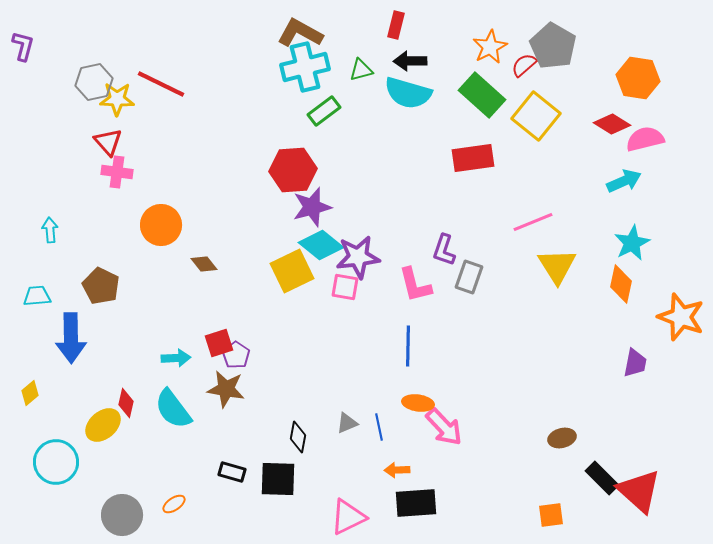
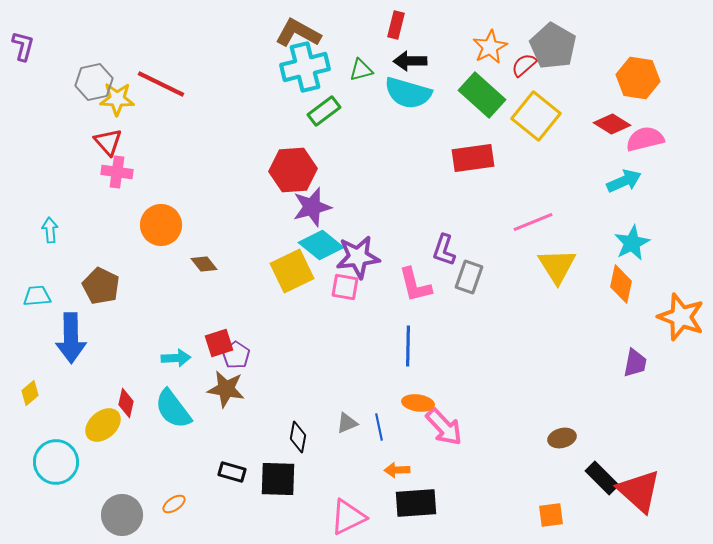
brown L-shape at (300, 33): moved 2 px left
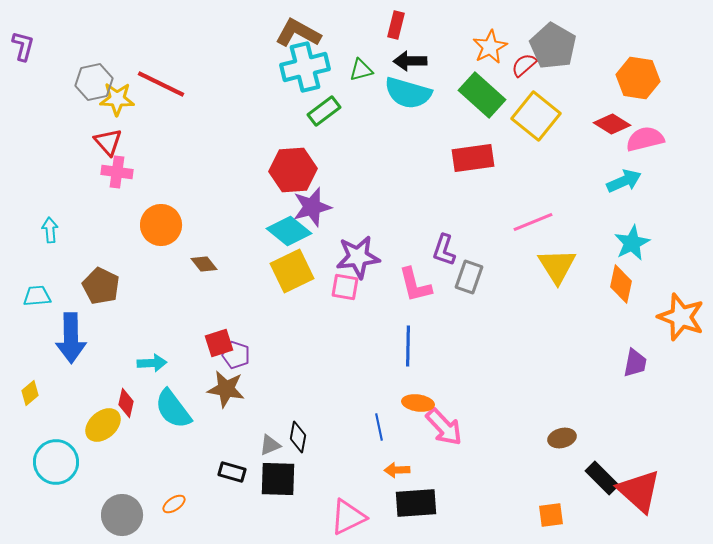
cyan diamond at (321, 245): moved 32 px left, 14 px up
purple pentagon at (236, 355): rotated 16 degrees counterclockwise
cyan arrow at (176, 358): moved 24 px left, 5 px down
gray triangle at (347, 423): moved 77 px left, 22 px down
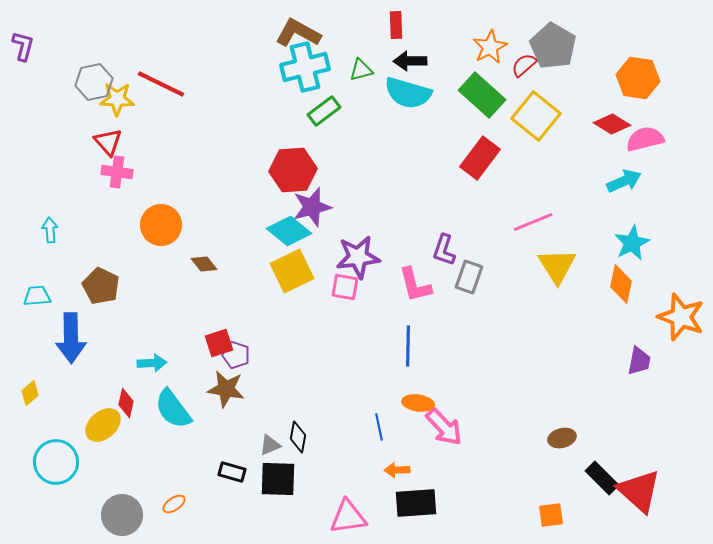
red rectangle at (396, 25): rotated 16 degrees counterclockwise
red rectangle at (473, 158): moved 7 px right; rotated 45 degrees counterclockwise
purple trapezoid at (635, 363): moved 4 px right, 2 px up
pink triangle at (348, 517): rotated 18 degrees clockwise
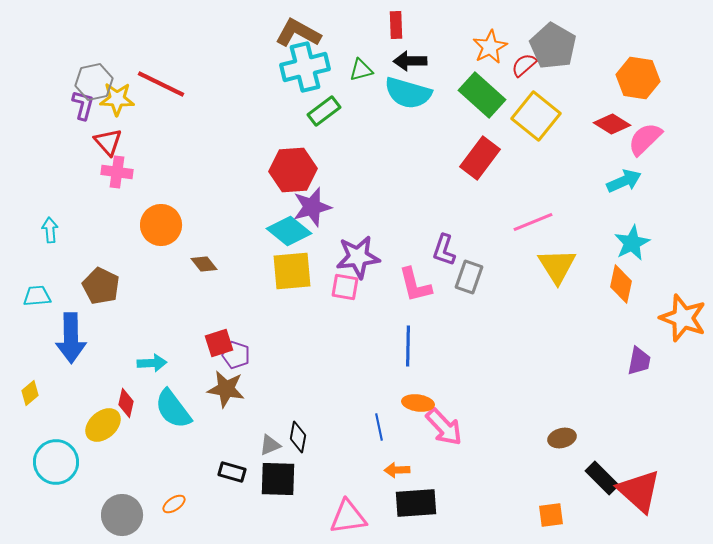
purple L-shape at (23, 46): moved 60 px right, 59 px down
pink semicircle at (645, 139): rotated 30 degrees counterclockwise
yellow square at (292, 271): rotated 21 degrees clockwise
orange star at (681, 317): moved 2 px right, 1 px down
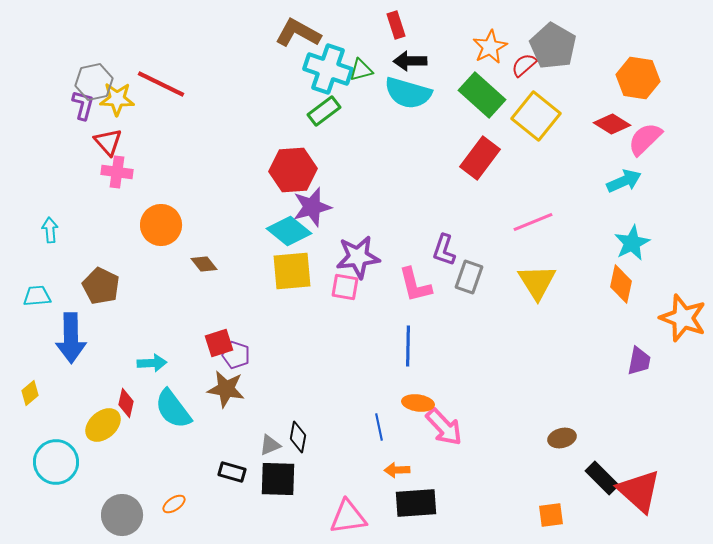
red rectangle at (396, 25): rotated 16 degrees counterclockwise
cyan cross at (305, 67): moved 23 px right, 2 px down; rotated 33 degrees clockwise
yellow triangle at (557, 266): moved 20 px left, 16 px down
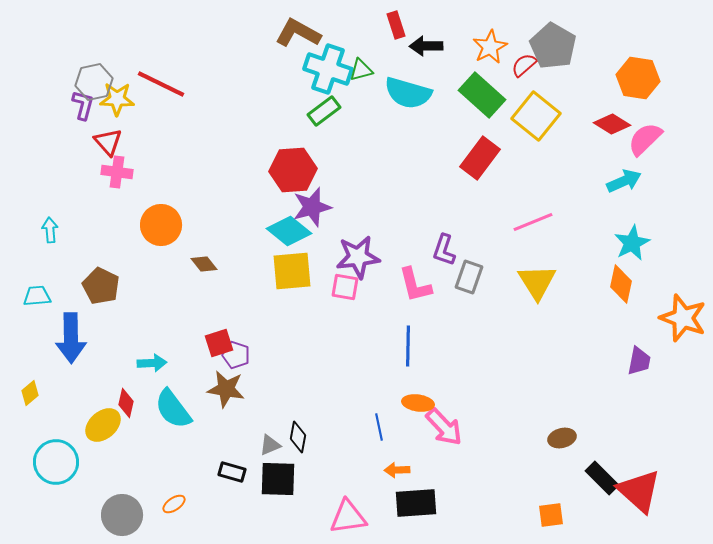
black arrow at (410, 61): moved 16 px right, 15 px up
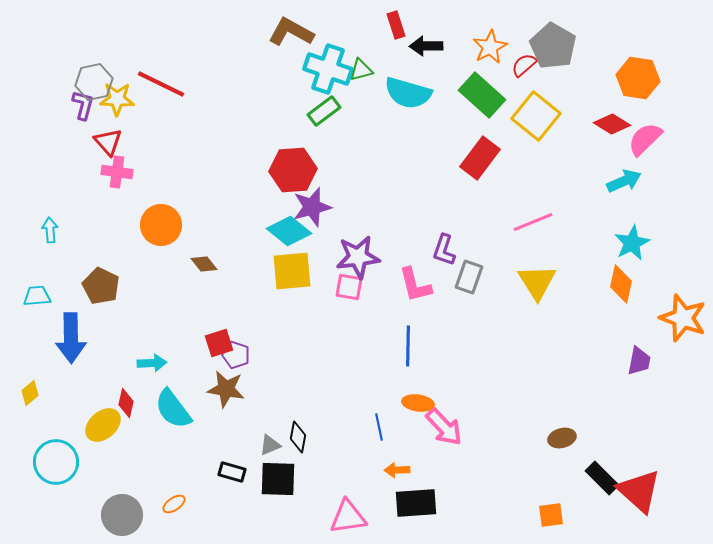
brown L-shape at (298, 33): moved 7 px left, 1 px up
pink square at (345, 287): moved 4 px right
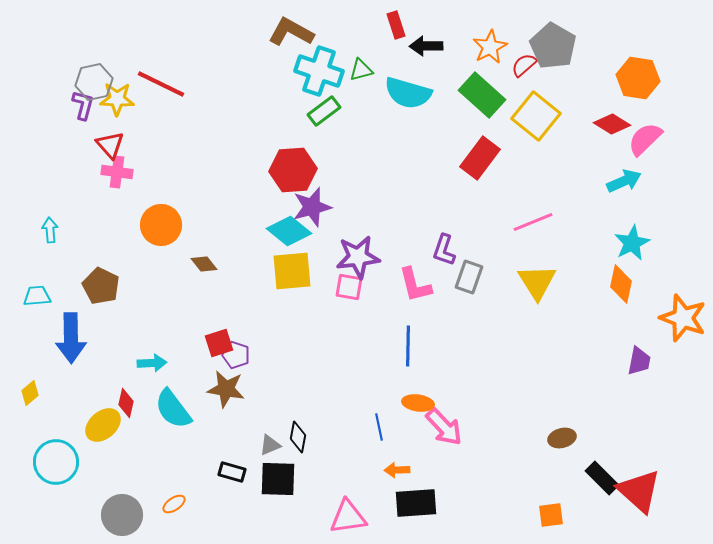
cyan cross at (328, 69): moved 9 px left, 2 px down
red triangle at (108, 142): moved 2 px right, 3 px down
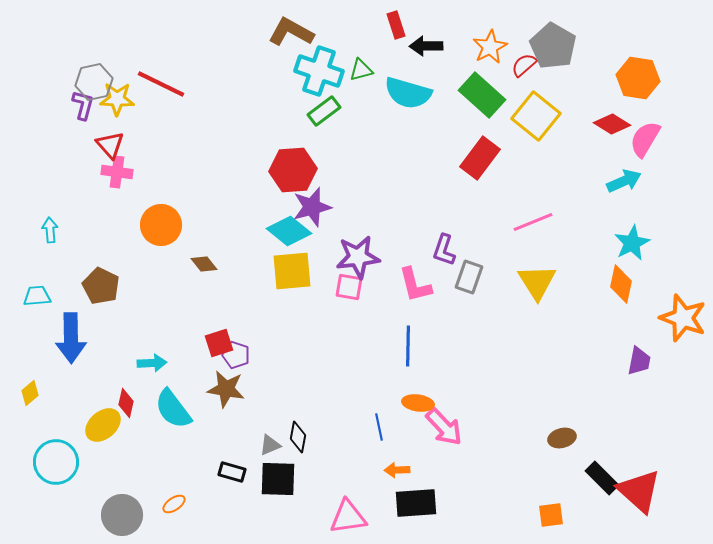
pink semicircle at (645, 139): rotated 15 degrees counterclockwise
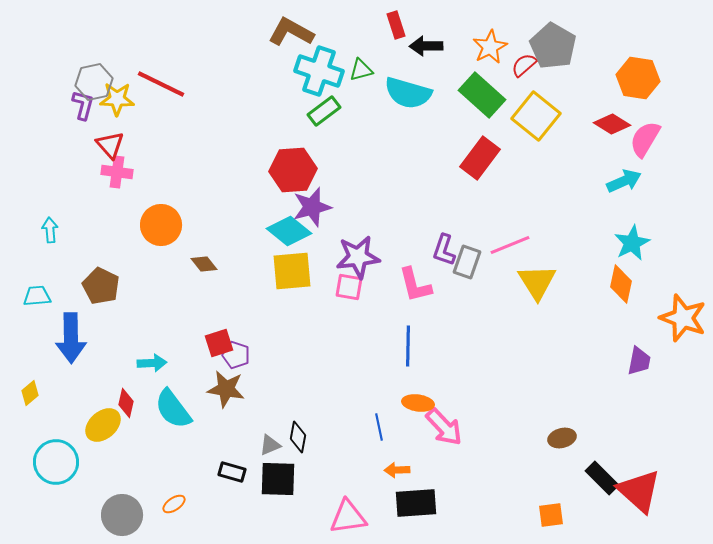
pink line at (533, 222): moved 23 px left, 23 px down
gray rectangle at (469, 277): moved 2 px left, 15 px up
